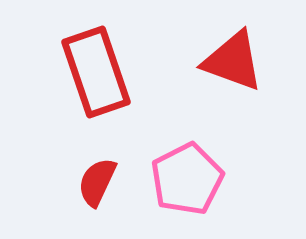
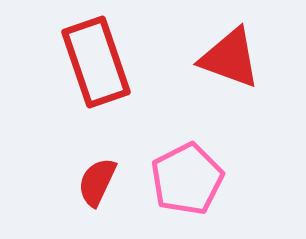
red triangle: moved 3 px left, 3 px up
red rectangle: moved 10 px up
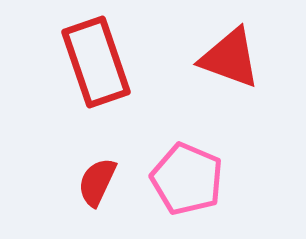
pink pentagon: rotated 22 degrees counterclockwise
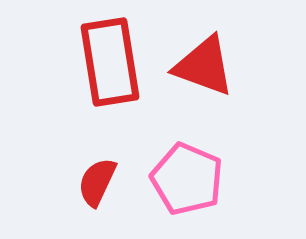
red triangle: moved 26 px left, 8 px down
red rectangle: moved 14 px right; rotated 10 degrees clockwise
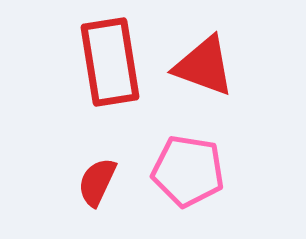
pink pentagon: moved 1 px right, 8 px up; rotated 14 degrees counterclockwise
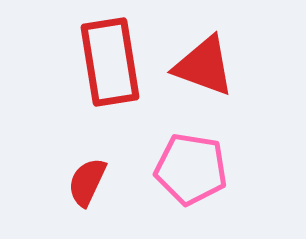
pink pentagon: moved 3 px right, 2 px up
red semicircle: moved 10 px left
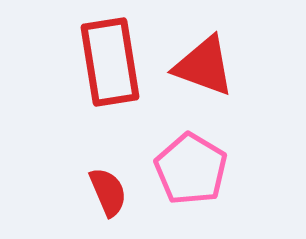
pink pentagon: rotated 22 degrees clockwise
red semicircle: moved 21 px right, 10 px down; rotated 132 degrees clockwise
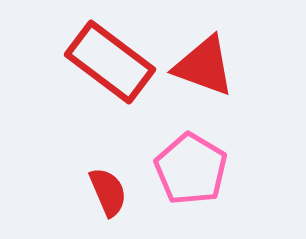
red rectangle: rotated 44 degrees counterclockwise
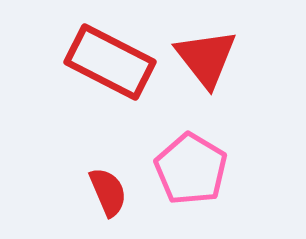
red rectangle: rotated 10 degrees counterclockwise
red triangle: moved 2 px right, 8 px up; rotated 32 degrees clockwise
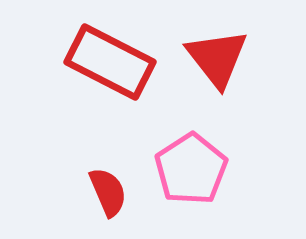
red triangle: moved 11 px right
pink pentagon: rotated 8 degrees clockwise
